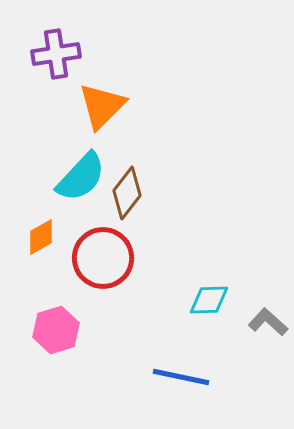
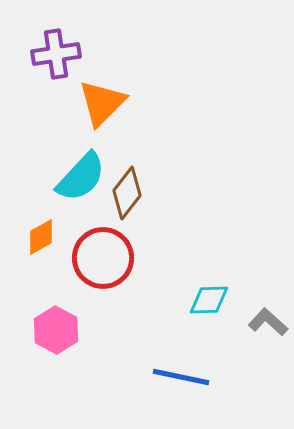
orange triangle: moved 3 px up
pink hexagon: rotated 15 degrees counterclockwise
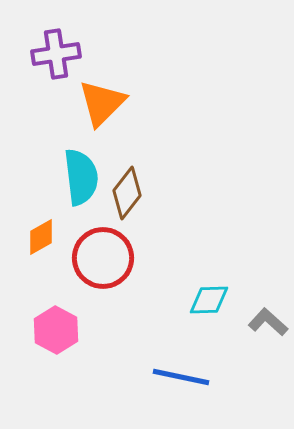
cyan semicircle: rotated 50 degrees counterclockwise
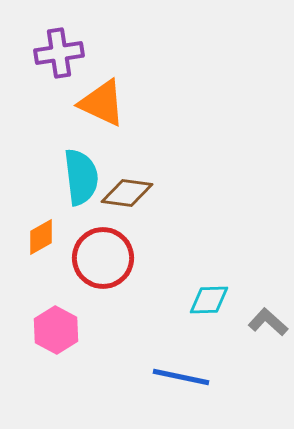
purple cross: moved 3 px right, 1 px up
orange triangle: rotated 50 degrees counterclockwise
brown diamond: rotated 60 degrees clockwise
